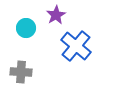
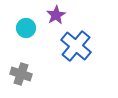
gray cross: moved 2 px down; rotated 15 degrees clockwise
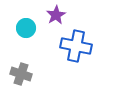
blue cross: rotated 28 degrees counterclockwise
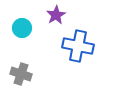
cyan circle: moved 4 px left
blue cross: moved 2 px right
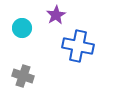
gray cross: moved 2 px right, 2 px down
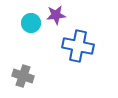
purple star: rotated 24 degrees clockwise
cyan circle: moved 9 px right, 5 px up
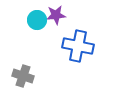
cyan circle: moved 6 px right, 3 px up
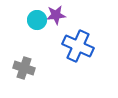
blue cross: rotated 12 degrees clockwise
gray cross: moved 1 px right, 8 px up
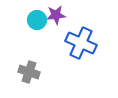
blue cross: moved 3 px right, 3 px up
gray cross: moved 5 px right, 4 px down
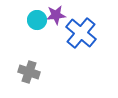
blue cross: moved 10 px up; rotated 16 degrees clockwise
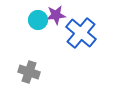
cyan circle: moved 1 px right
